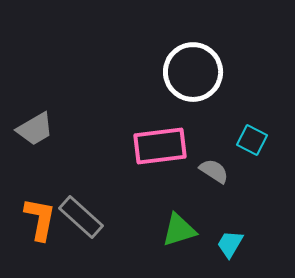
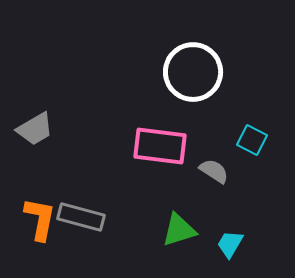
pink rectangle: rotated 14 degrees clockwise
gray rectangle: rotated 27 degrees counterclockwise
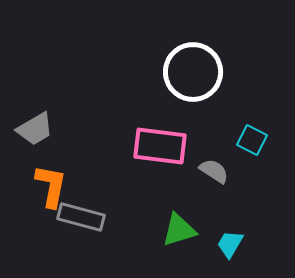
orange L-shape: moved 11 px right, 33 px up
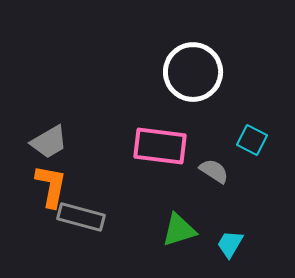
gray trapezoid: moved 14 px right, 13 px down
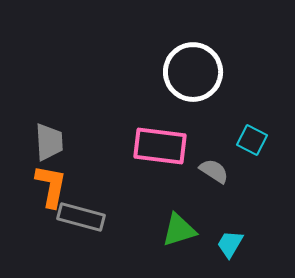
gray trapezoid: rotated 63 degrees counterclockwise
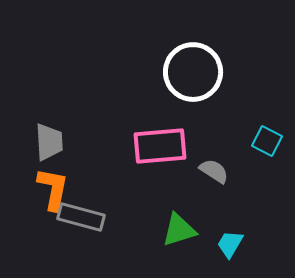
cyan square: moved 15 px right, 1 px down
pink rectangle: rotated 12 degrees counterclockwise
orange L-shape: moved 2 px right, 3 px down
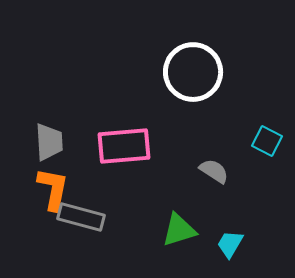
pink rectangle: moved 36 px left
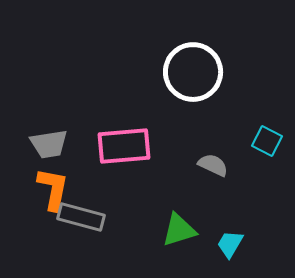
gray trapezoid: moved 2 px down; rotated 84 degrees clockwise
gray semicircle: moved 1 px left, 6 px up; rotated 8 degrees counterclockwise
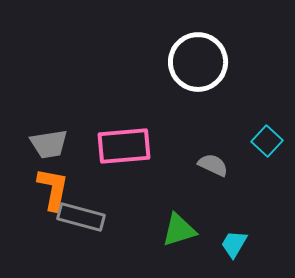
white circle: moved 5 px right, 10 px up
cyan square: rotated 16 degrees clockwise
cyan trapezoid: moved 4 px right
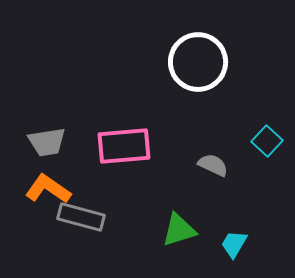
gray trapezoid: moved 2 px left, 2 px up
orange L-shape: moved 5 px left; rotated 66 degrees counterclockwise
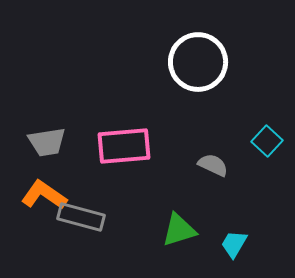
orange L-shape: moved 4 px left, 6 px down
